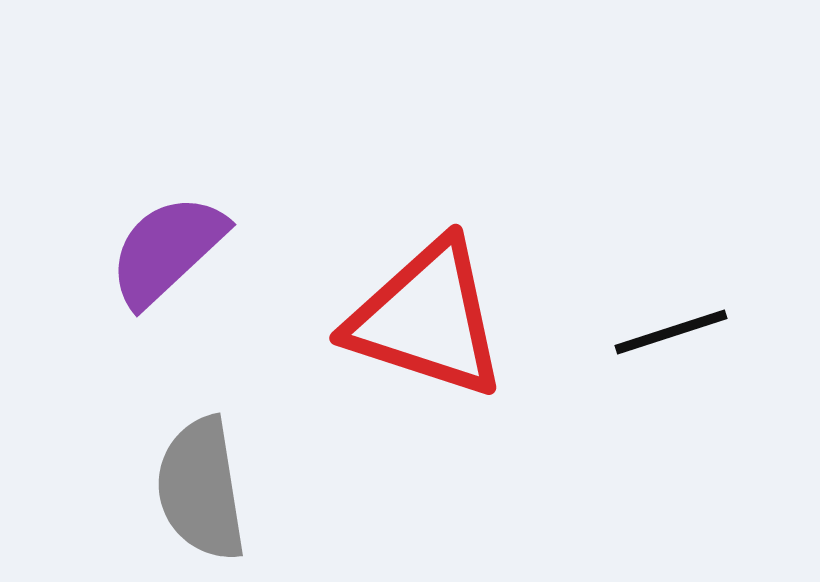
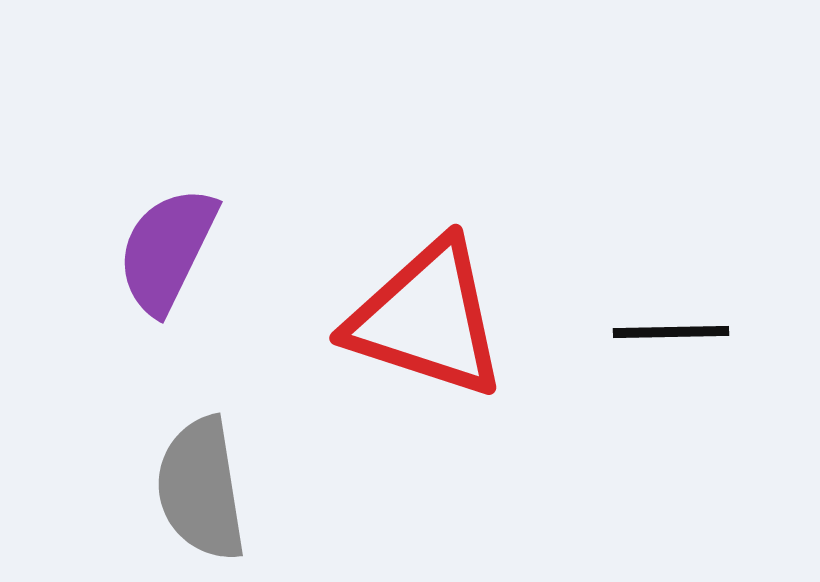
purple semicircle: rotated 21 degrees counterclockwise
black line: rotated 17 degrees clockwise
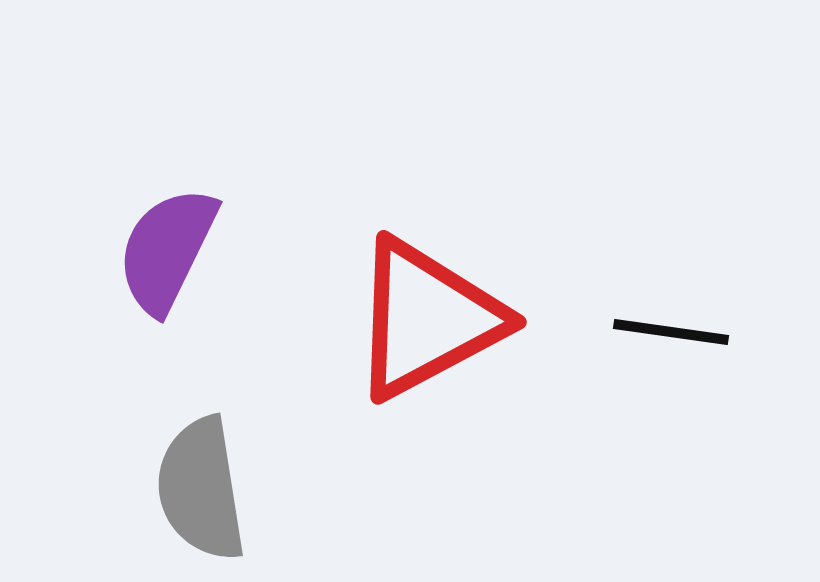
red triangle: rotated 46 degrees counterclockwise
black line: rotated 9 degrees clockwise
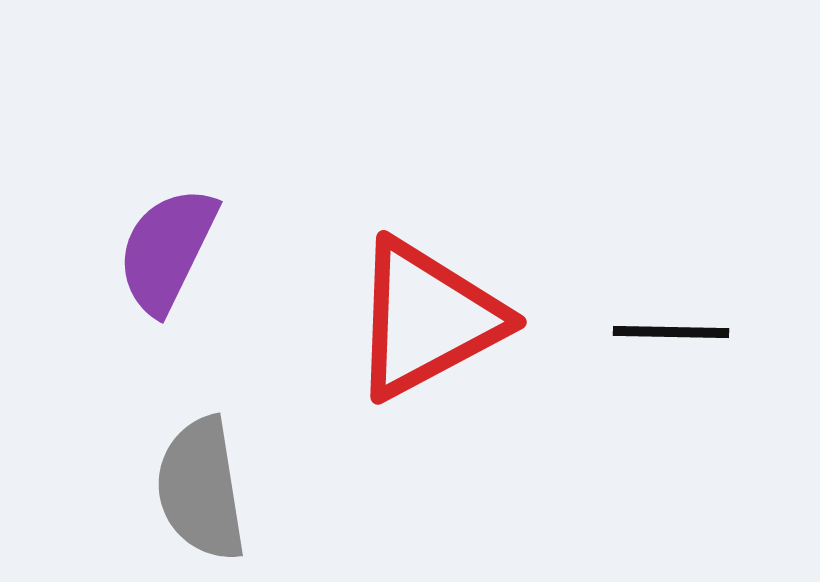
black line: rotated 7 degrees counterclockwise
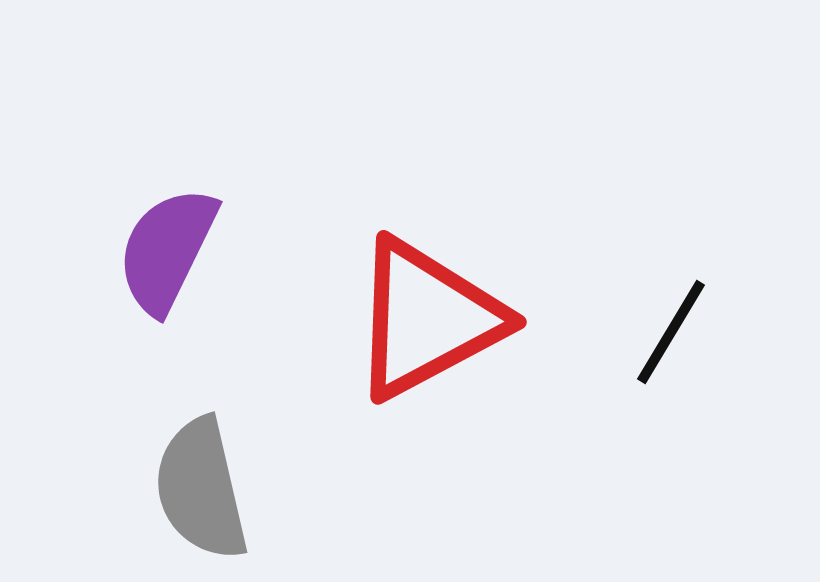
black line: rotated 60 degrees counterclockwise
gray semicircle: rotated 4 degrees counterclockwise
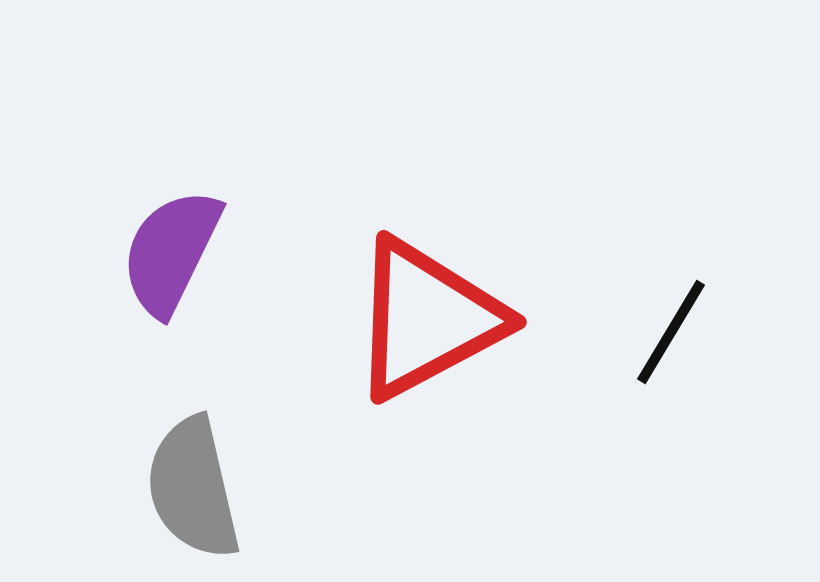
purple semicircle: moved 4 px right, 2 px down
gray semicircle: moved 8 px left, 1 px up
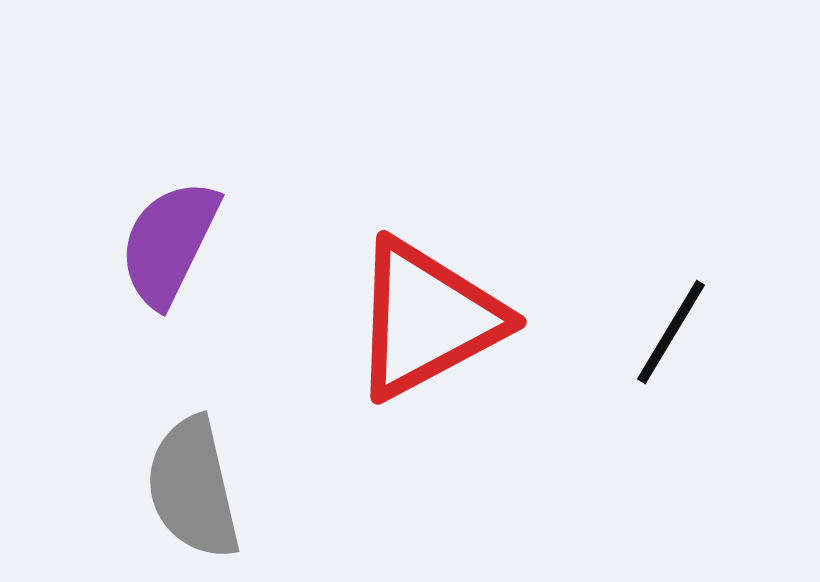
purple semicircle: moved 2 px left, 9 px up
